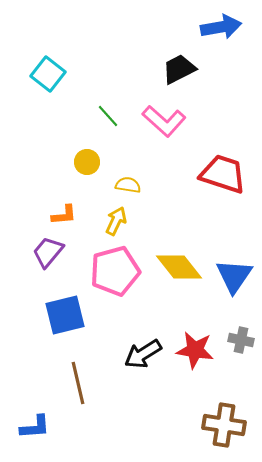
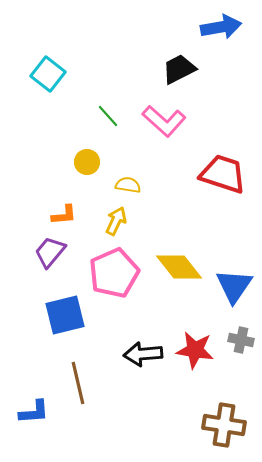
purple trapezoid: moved 2 px right
pink pentagon: moved 1 px left, 2 px down; rotated 9 degrees counterclockwise
blue triangle: moved 10 px down
black arrow: rotated 27 degrees clockwise
blue L-shape: moved 1 px left, 15 px up
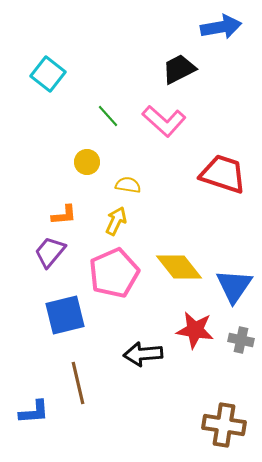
red star: moved 20 px up
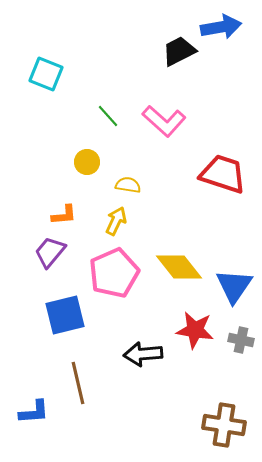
black trapezoid: moved 18 px up
cyan square: moved 2 px left; rotated 16 degrees counterclockwise
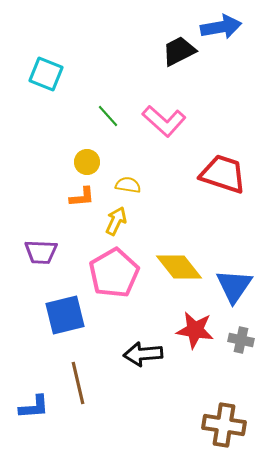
orange L-shape: moved 18 px right, 18 px up
purple trapezoid: moved 9 px left; rotated 128 degrees counterclockwise
pink pentagon: rotated 6 degrees counterclockwise
blue L-shape: moved 5 px up
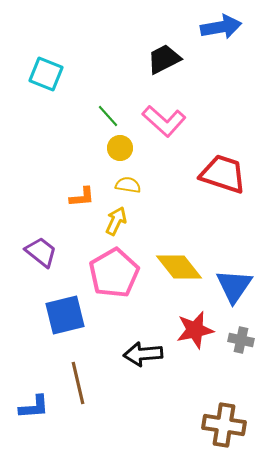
black trapezoid: moved 15 px left, 8 px down
yellow circle: moved 33 px right, 14 px up
purple trapezoid: rotated 144 degrees counterclockwise
red star: rotated 21 degrees counterclockwise
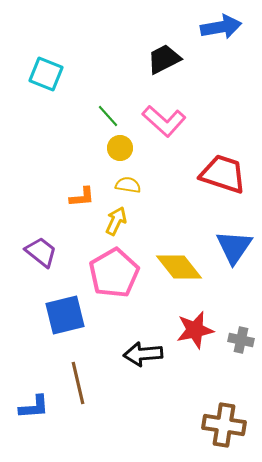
blue triangle: moved 39 px up
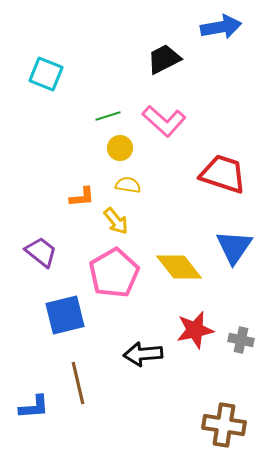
green line: rotated 65 degrees counterclockwise
yellow arrow: rotated 116 degrees clockwise
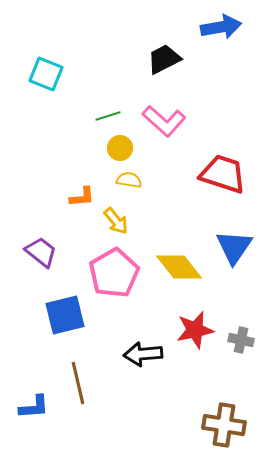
yellow semicircle: moved 1 px right, 5 px up
